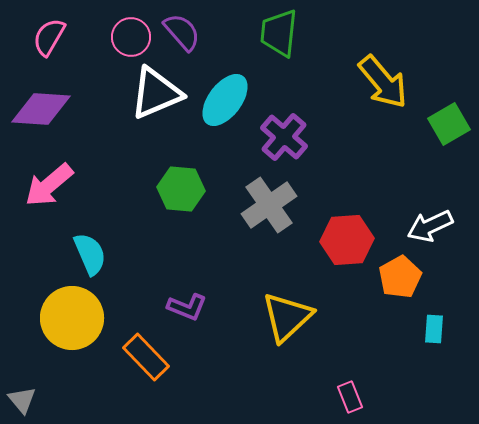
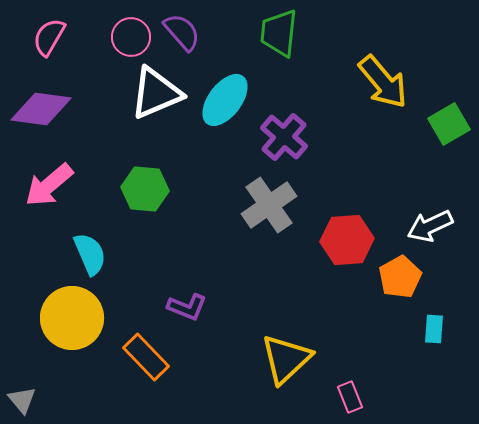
purple diamond: rotated 4 degrees clockwise
green hexagon: moved 36 px left
yellow triangle: moved 1 px left, 42 px down
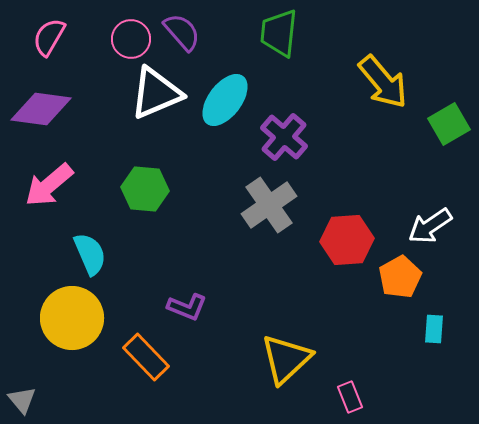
pink circle: moved 2 px down
white arrow: rotated 9 degrees counterclockwise
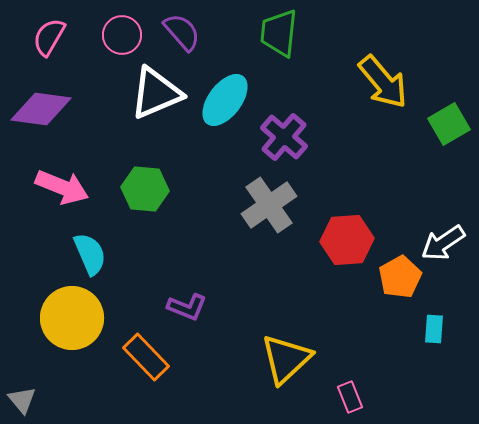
pink circle: moved 9 px left, 4 px up
pink arrow: moved 13 px right, 2 px down; rotated 118 degrees counterclockwise
white arrow: moved 13 px right, 17 px down
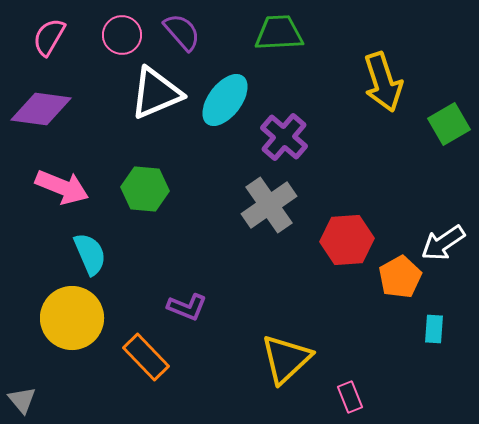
green trapezoid: rotated 81 degrees clockwise
yellow arrow: rotated 22 degrees clockwise
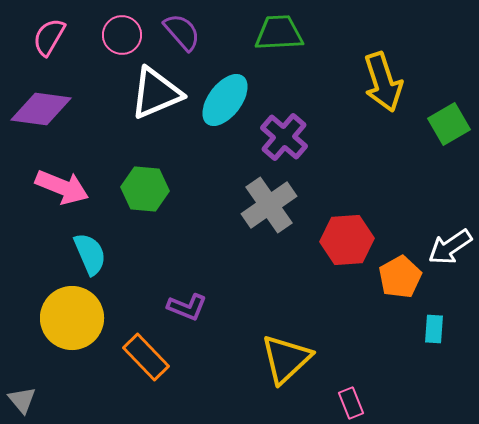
white arrow: moved 7 px right, 4 px down
pink rectangle: moved 1 px right, 6 px down
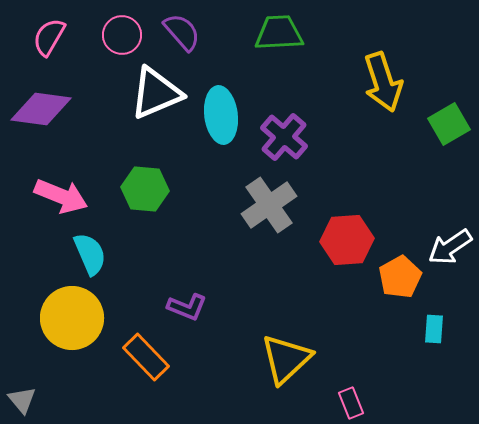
cyan ellipse: moved 4 px left, 15 px down; rotated 44 degrees counterclockwise
pink arrow: moved 1 px left, 9 px down
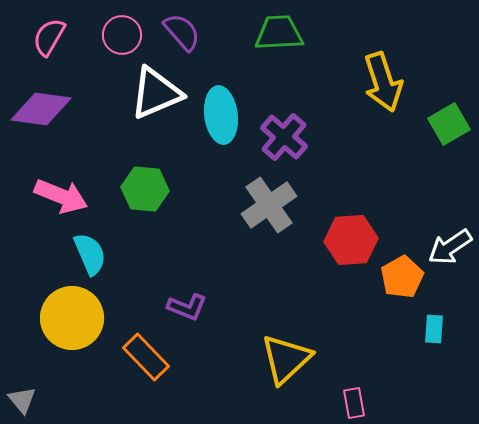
red hexagon: moved 4 px right
orange pentagon: moved 2 px right
pink rectangle: moved 3 px right; rotated 12 degrees clockwise
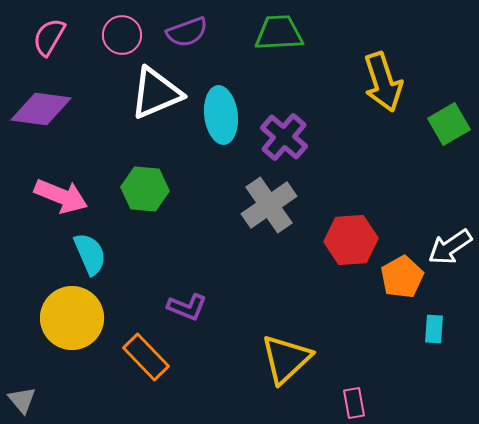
purple semicircle: moved 5 px right; rotated 111 degrees clockwise
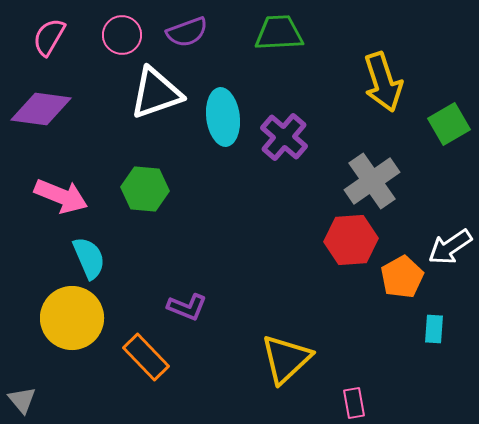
white triangle: rotated 4 degrees clockwise
cyan ellipse: moved 2 px right, 2 px down
gray cross: moved 103 px right, 24 px up
cyan semicircle: moved 1 px left, 4 px down
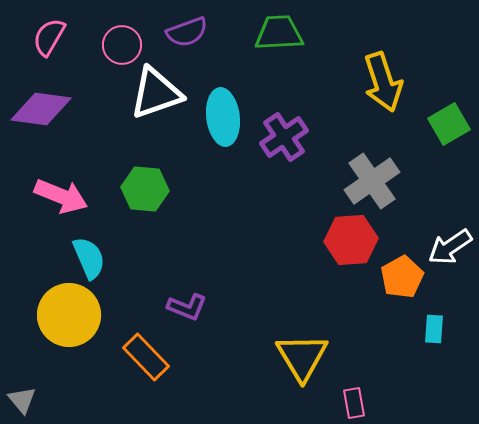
pink circle: moved 10 px down
purple cross: rotated 15 degrees clockwise
yellow circle: moved 3 px left, 3 px up
yellow triangle: moved 16 px right, 2 px up; rotated 18 degrees counterclockwise
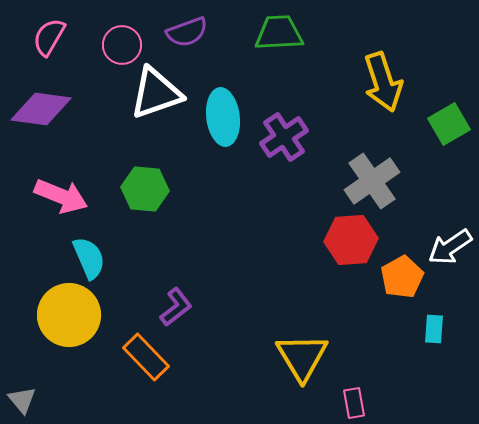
purple L-shape: moved 11 px left; rotated 60 degrees counterclockwise
